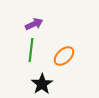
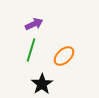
green line: rotated 10 degrees clockwise
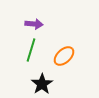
purple arrow: rotated 30 degrees clockwise
